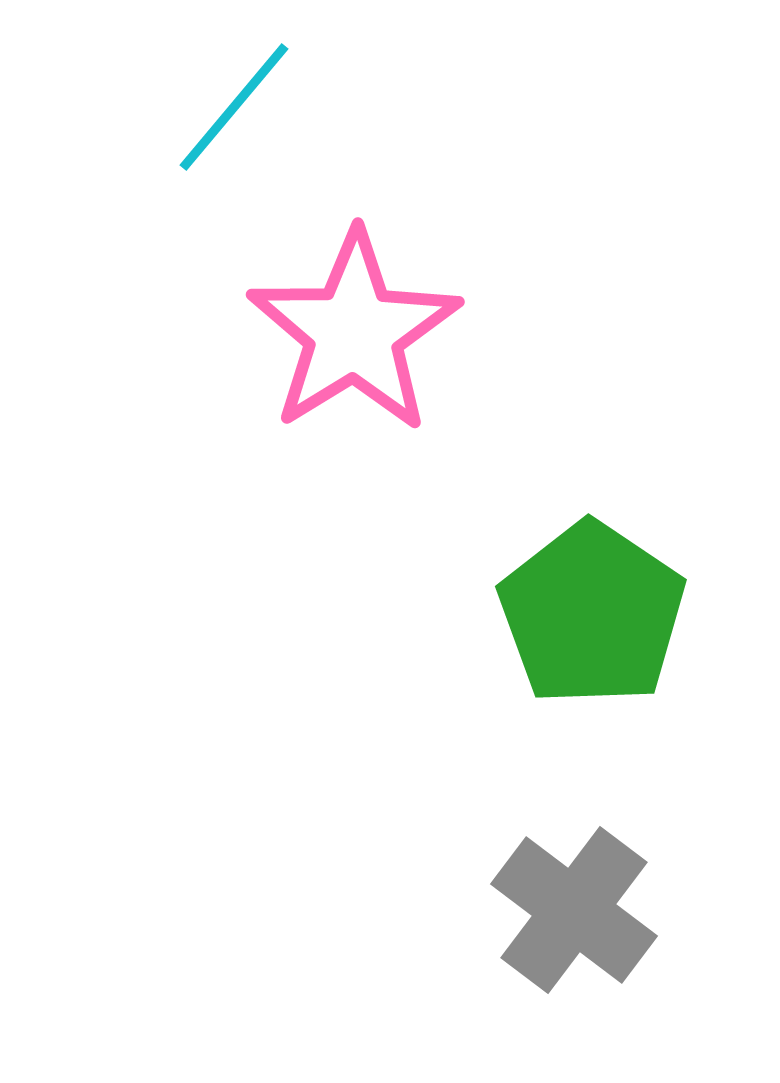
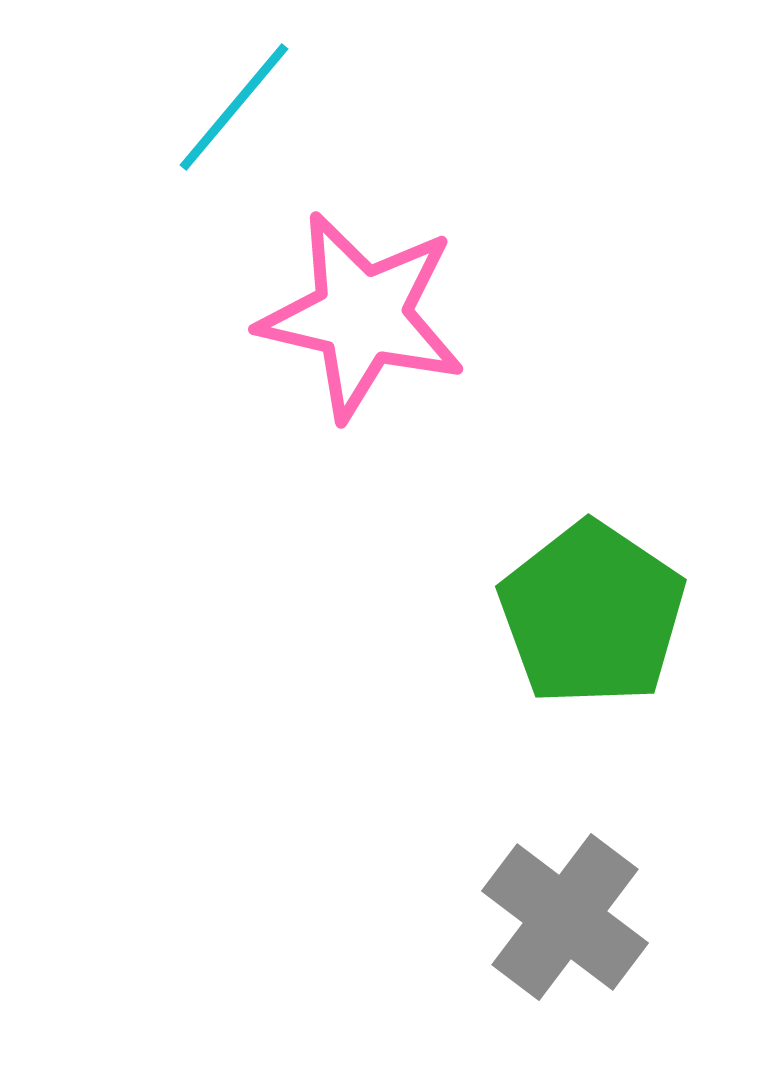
pink star: moved 8 px right, 16 px up; rotated 27 degrees counterclockwise
gray cross: moved 9 px left, 7 px down
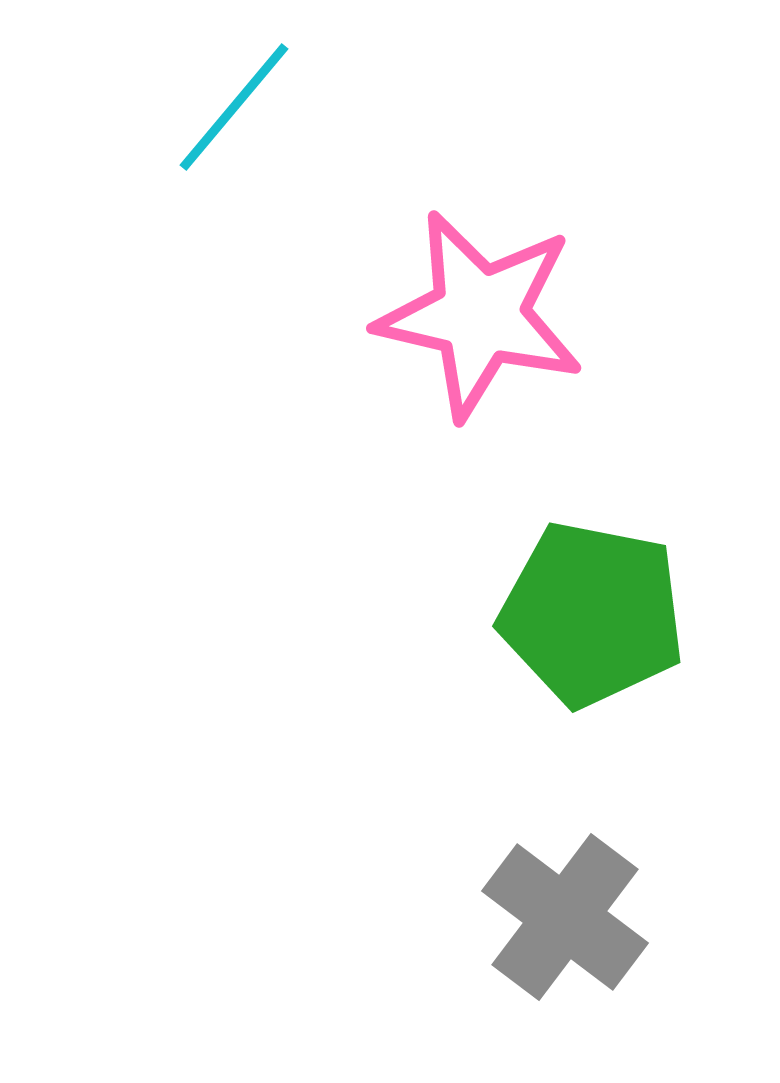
pink star: moved 118 px right, 1 px up
green pentagon: rotated 23 degrees counterclockwise
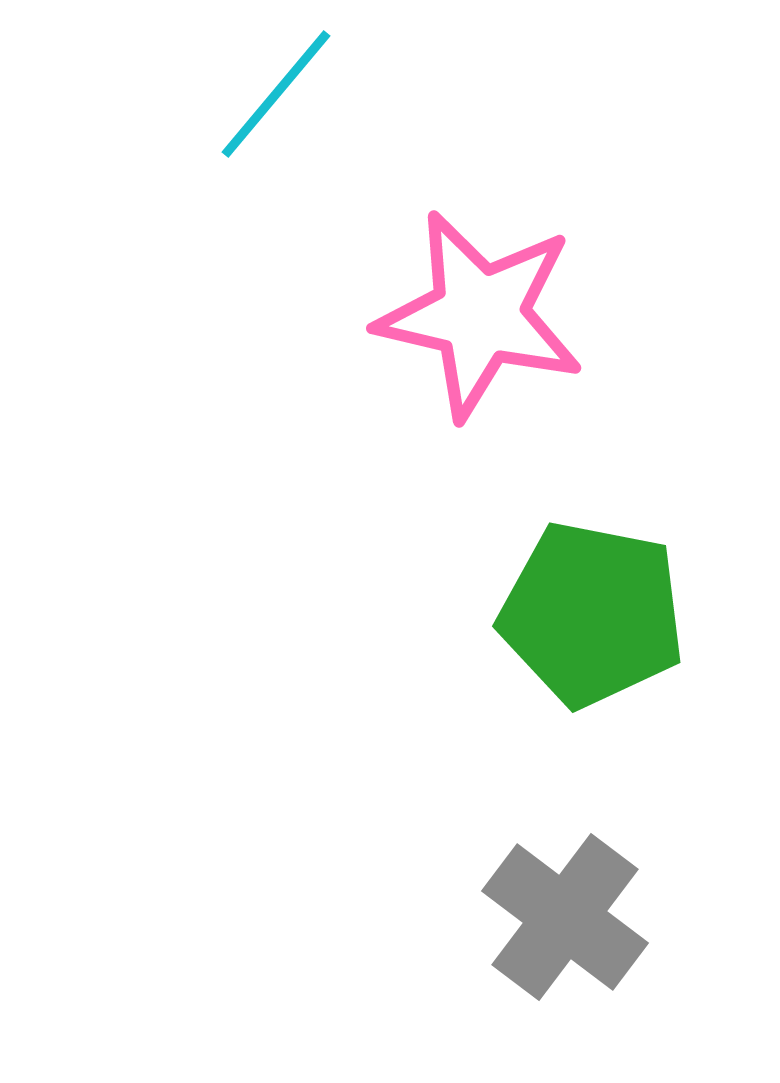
cyan line: moved 42 px right, 13 px up
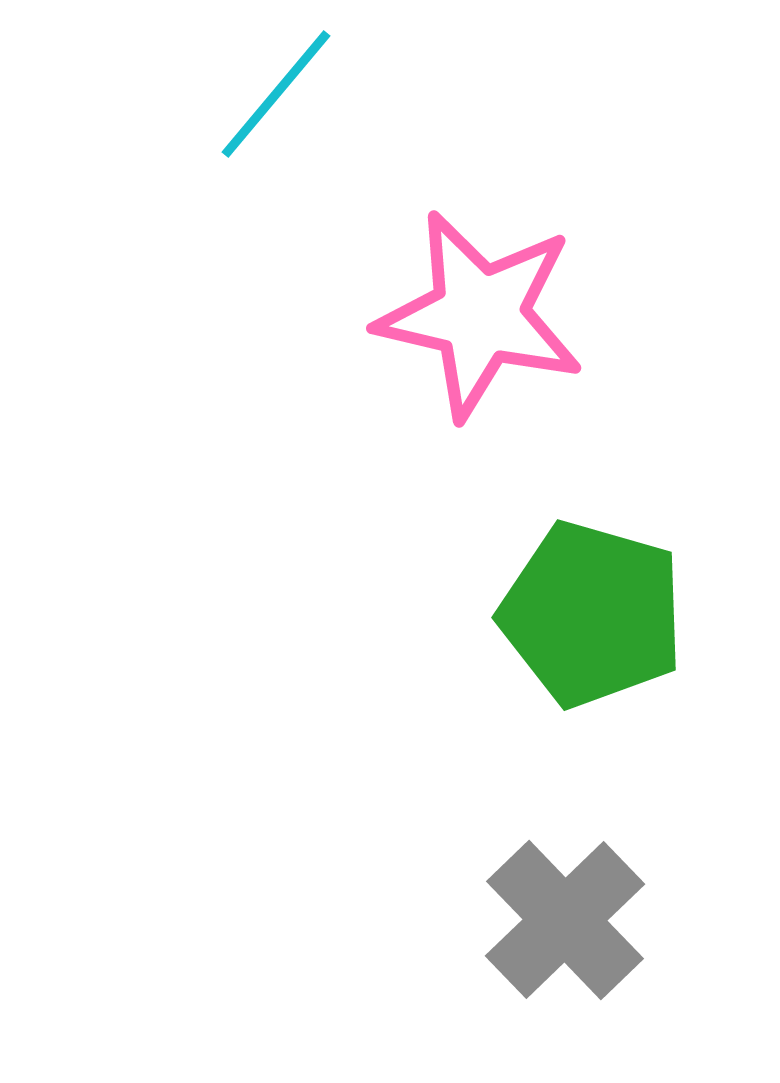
green pentagon: rotated 5 degrees clockwise
gray cross: moved 3 px down; rotated 9 degrees clockwise
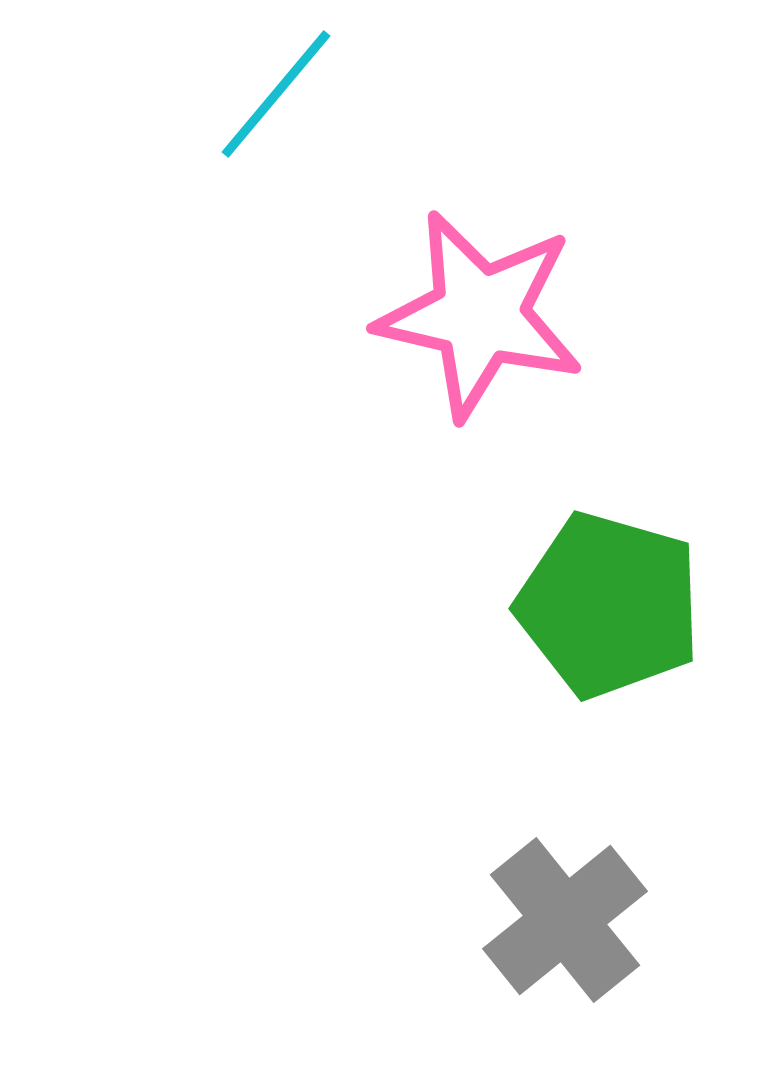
green pentagon: moved 17 px right, 9 px up
gray cross: rotated 5 degrees clockwise
